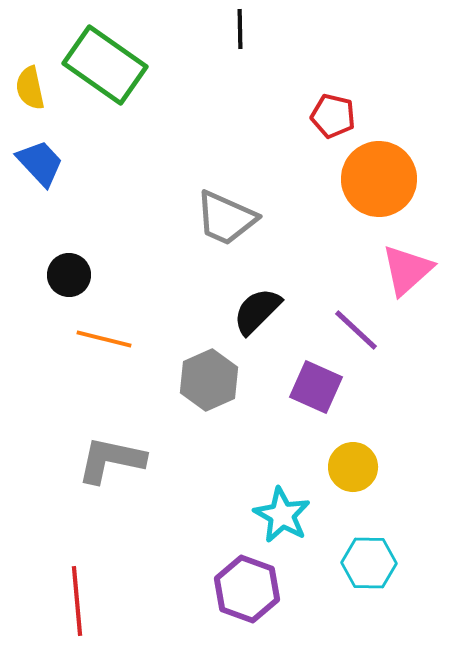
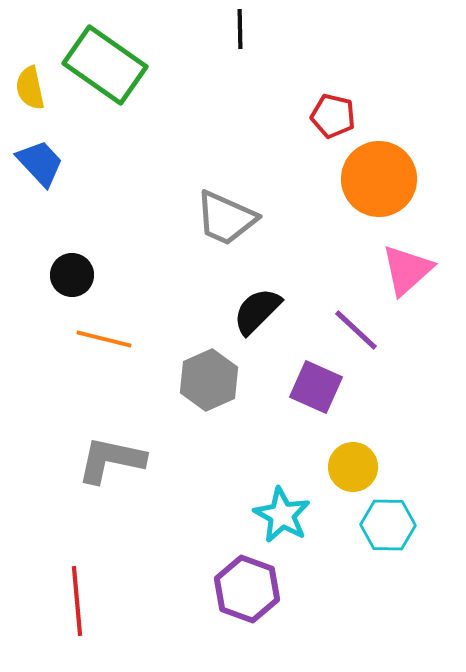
black circle: moved 3 px right
cyan hexagon: moved 19 px right, 38 px up
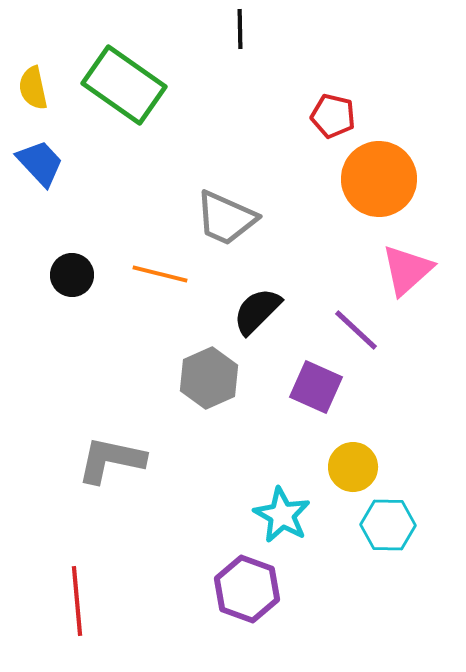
green rectangle: moved 19 px right, 20 px down
yellow semicircle: moved 3 px right
orange line: moved 56 px right, 65 px up
gray hexagon: moved 2 px up
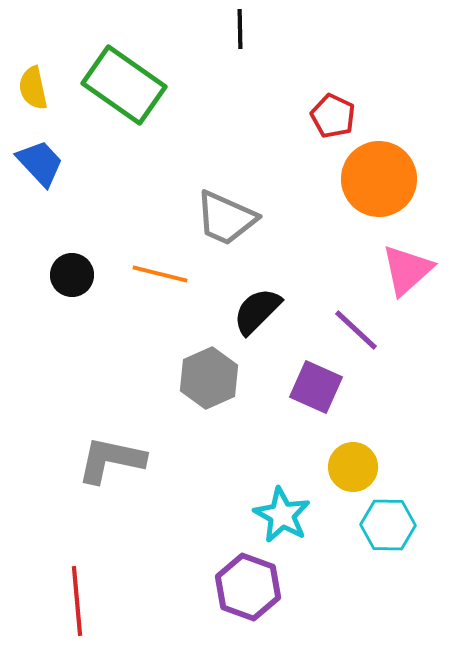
red pentagon: rotated 12 degrees clockwise
purple hexagon: moved 1 px right, 2 px up
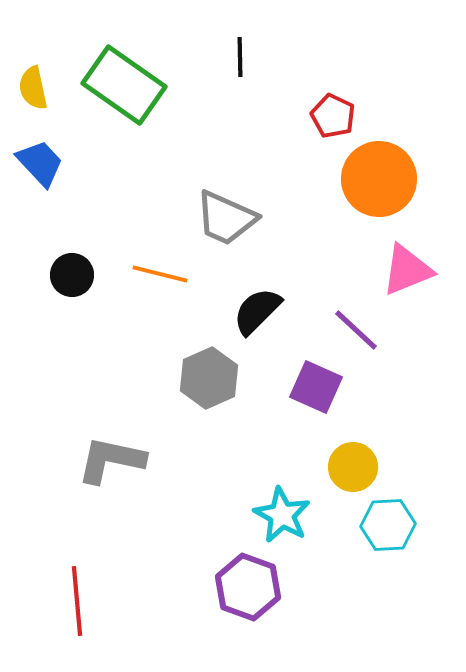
black line: moved 28 px down
pink triangle: rotated 20 degrees clockwise
cyan hexagon: rotated 4 degrees counterclockwise
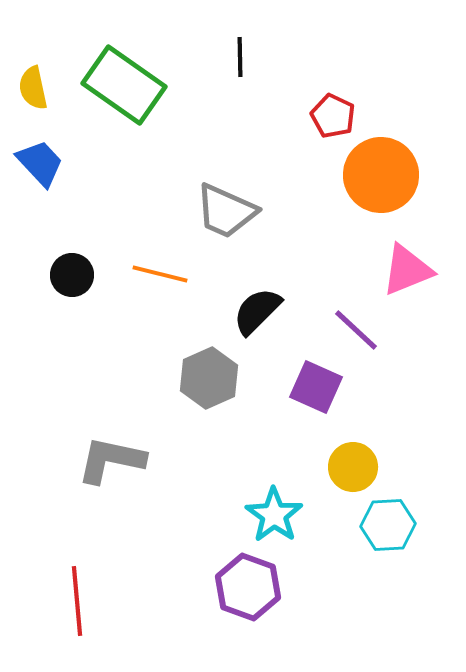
orange circle: moved 2 px right, 4 px up
gray trapezoid: moved 7 px up
cyan star: moved 8 px left; rotated 6 degrees clockwise
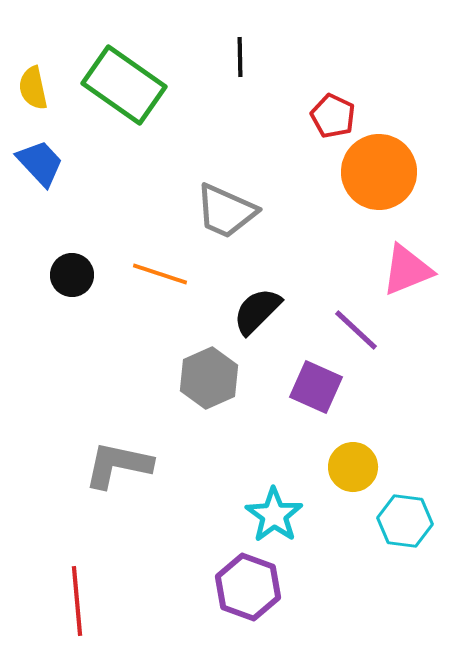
orange circle: moved 2 px left, 3 px up
orange line: rotated 4 degrees clockwise
gray L-shape: moved 7 px right, 5 px down
cyan hexagon: moved 17 px right, 4 px up; rotated 10 degrees clockwise
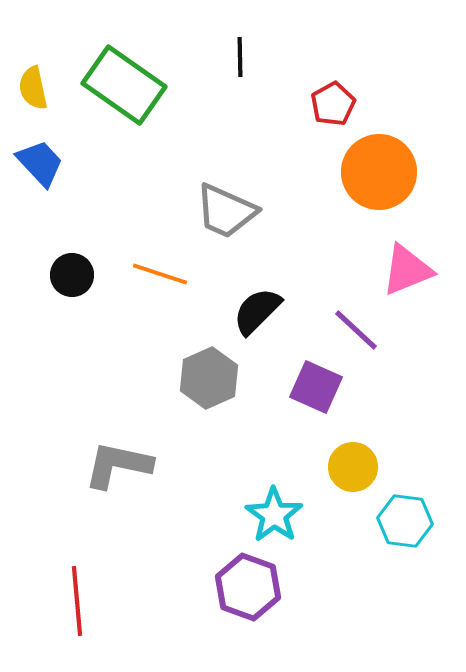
red pentagon: moved 12 px up; rotated 18 degrees clockwise
